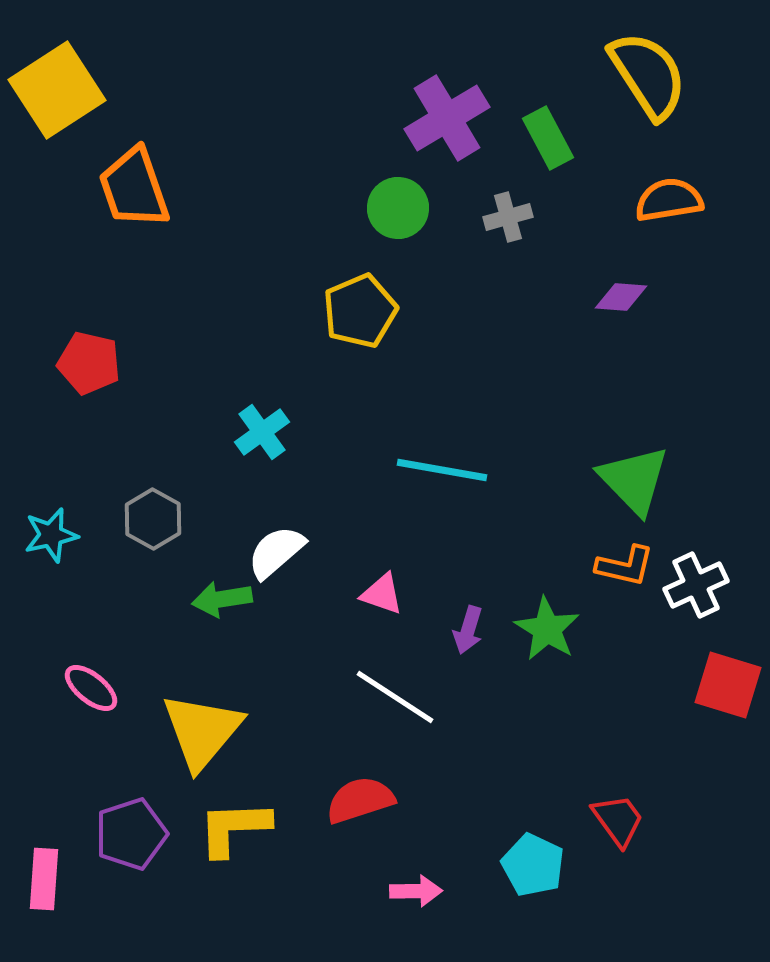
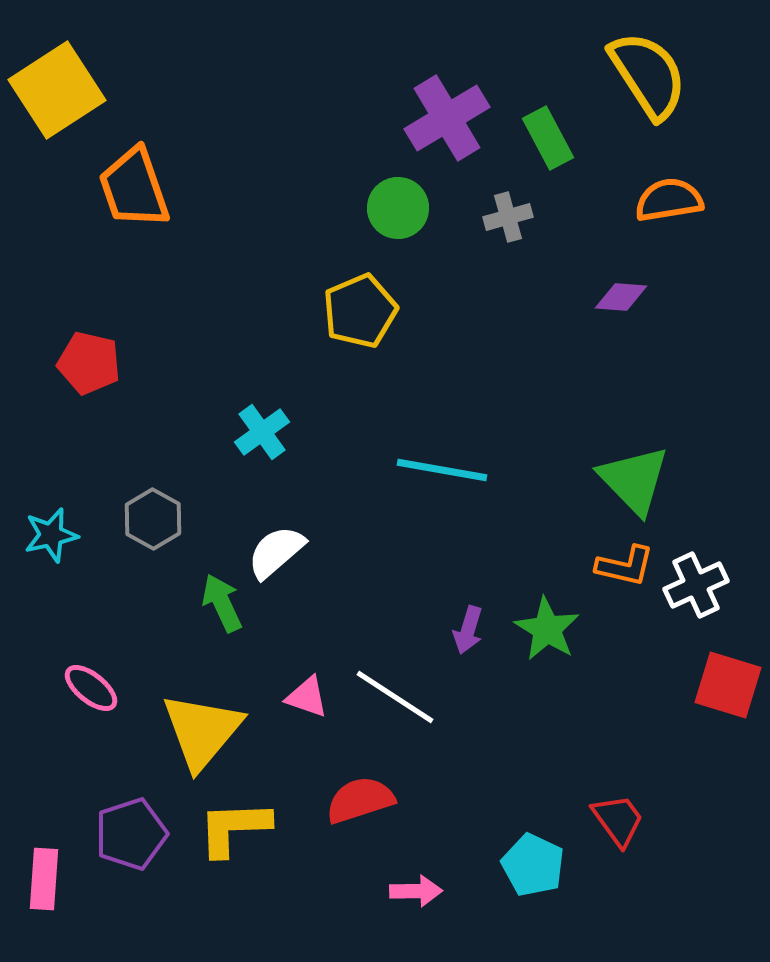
pink triangle: moved 75 px left, 103 px down
green arrow: moved 4 px down; rotated 74 degrees clockwise
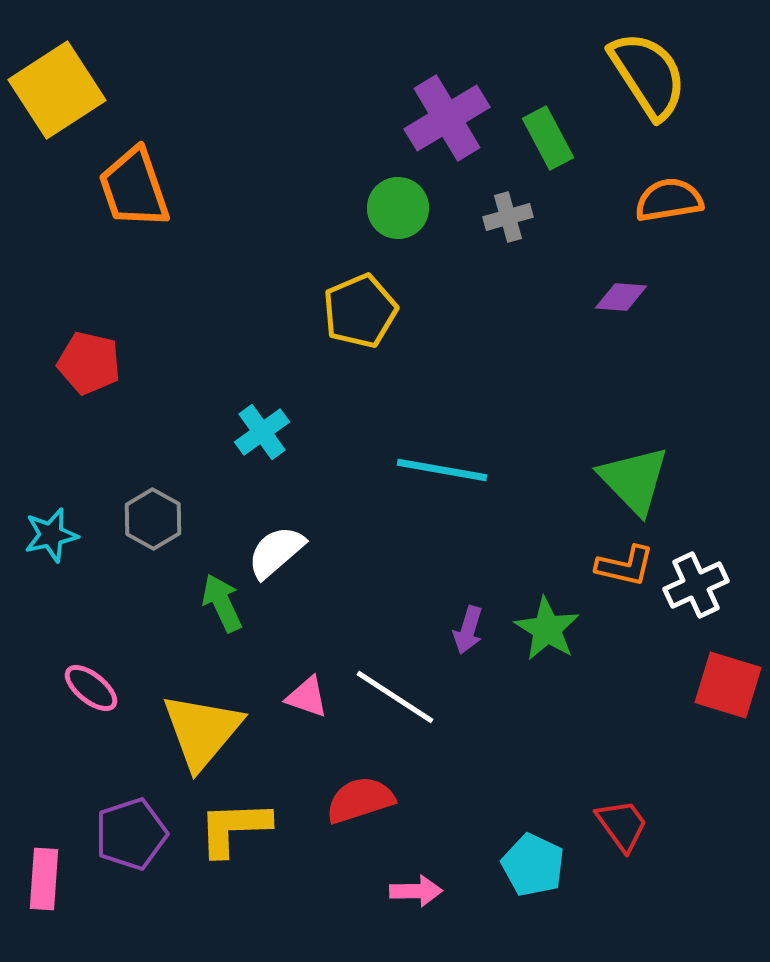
red trapezoid: moved 4 px right, 5 px down
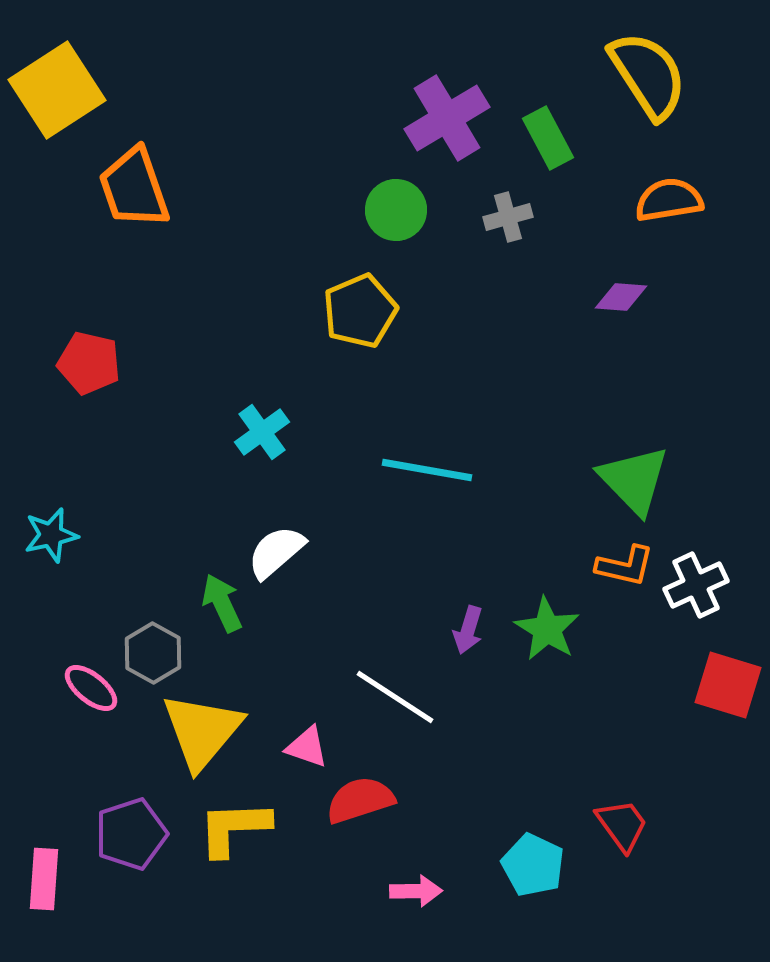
green circle: moved 2 px left, 2 px down
cyan line: moved 15 px left
gray hexagon: moved 134 px down
pink triangle: moved 50 px down
